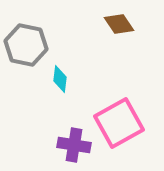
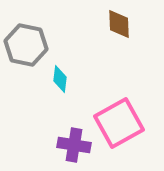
brown diamond: rotated 32 degrees clockwise
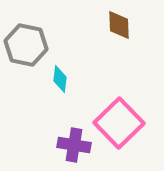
brown diamond: moved 1 px down
pink square: rotated 15 degrees counterclockwise
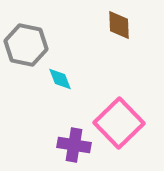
cyan diamond: rotated 28 degrees counterclockwise
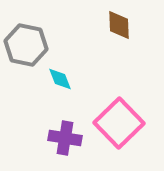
purple cross: moved 9 px left, 7 px up
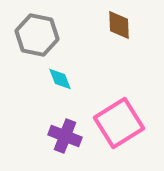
gray hexagon: moved 11 px right, 10 px up
pink square: rotated 12 degrees clockwise
purple cross: moved 2 px up; rotated 12 degrees clockwise
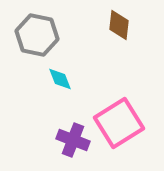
brown diamond: rotated 8 degrees clockwise
purple cross: moved 8 px right, 4 px down
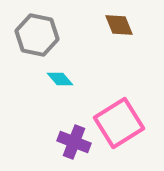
brown diamond: rotated 28 degrees counterclockwise
cyan diamond: rotated 20 degrees counterclockwise
purple cross: moved 1 px right, 2 px down
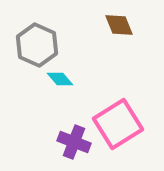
gray hexagon: moved 10 px down; rotated 12 degrees clockwise
pink square: moved 1 px left, 1 px down
